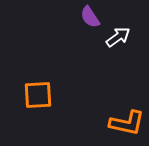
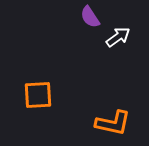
orange L-shape: moved 14 px left
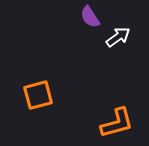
orange square: rotated 12 degrees counterclockwise
orange L-shape: moved 4 px right; rotated 27 degrees counterclockwise
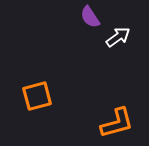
orange square: moved 1 px left, 1 px down
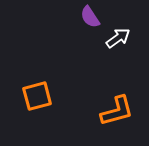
white arrow: moved 1 px down
orange L-shape: moved 12 px up
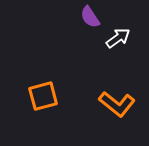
orange square: moved 6 px right
orange L-shape: moved 7 px up; rotated 54 degrees clockwise
